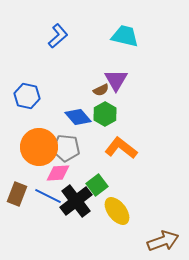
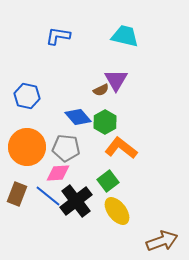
blue L-shape: rotated 130 degrees counterclockwise
green hexagon: moved 8 px down
orange circle: moved 12 px left
green square: moved 11 px right, 4 px up
blue line: rotated 12 degrees clockwise
brown arrow: moved 1 px left
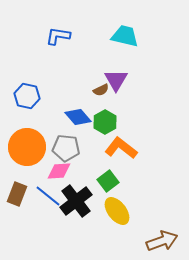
pink diamond: moved 1 px right, 2 px up
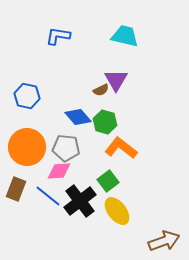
green hexagon: rotated 15 degrees counterclockwise
brown rectangle: moved 1 px left, 5 px up
black cross: moved 4 px right
brown arrow: moved 2 px right
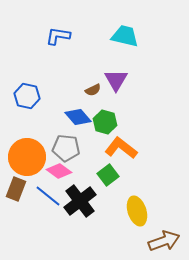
brown semicircle: moved 8 px left
orange circle: moved 10 px down
pink diamond: rotated 40 degrees clockwise
green square: moved 6 px up
yellow ellipse: moved 20 px right; rotated 20 degrees clockwise
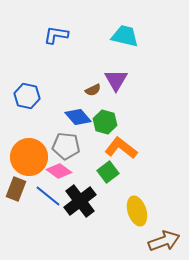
blue L-shape: moved 2 px left, 1 px up
gray pentagon: moved 2 px up
orange circle: moved 2 px right
green square: moved 3 px up
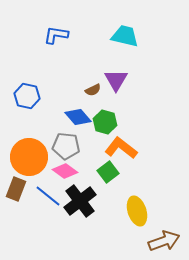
pink diamond: moved 6 px right
